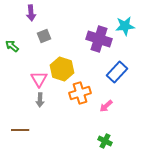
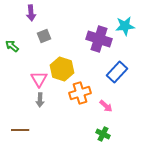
pink arrow: rotated 96 degrees counterclockwise
green cross: moved 2 px left, 7 px up
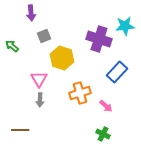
yellow hexagon: moved 11 px up
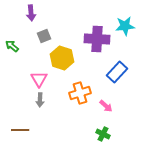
purple cross: moved 2 px left; rotated 15 degrees counterclockwise
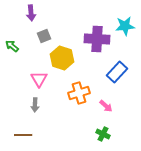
orange cross: moved 1 px left
gray arrow: moved 5 px left, 5 px down
brown line: moved 3 px right, 5 px down
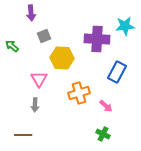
yellow hexagon: rotated 15 degrees counterclockwise
blue rectangle: rotated 15 degrees counterclockwise
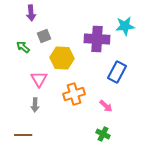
green arrow: moved 11 px right, 1 px down
orange cross: moved 5 px left, 1 px down
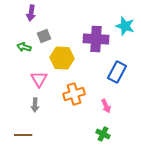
purple arrow: rotated 14 degrees clockwise
cyan star: rotated 24 degrees clockwise
purple cross: moved 1 px left
green arrow: moved 1 px right; rotated 24 degrees counterclockwise
pink arrow: rotated 24 degrees clockwise
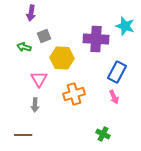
pink arrow: moved 8 px right, 9 px up
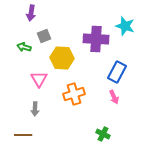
gray arrow: moved 4 px down
